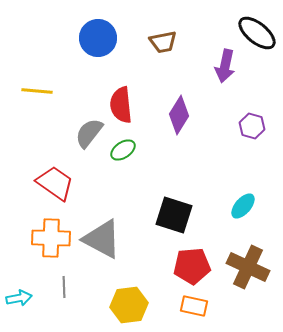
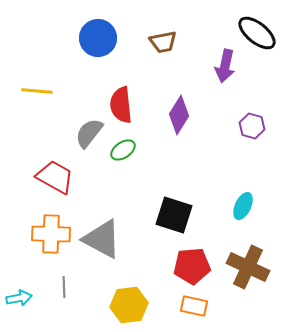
red trapezoid: moved 6 px up; rotated 6 degrees counterclockwise
cyan ellipse: rotated 16 degrees counterclockwise
orange cross: moved 4 px up
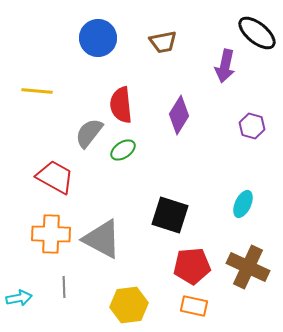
cyan ellipse: moved 2 px up
black square: moved 4 px left
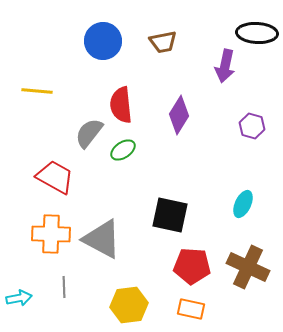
black ellipse: rotated 36 degrees counterclockwise
blue circle: moved 5 px right, 3 px down
black square: rotated 6 degrees counterclockwise
red pentagon: rotated 9 degrees clockwise
orange rectangle: moved 3 px left, 3 px down
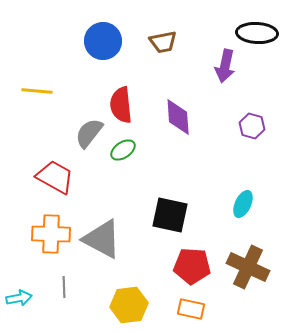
purple diamond: moved 1 px left, 2 px down; rotated 36 degrees counterclockwise
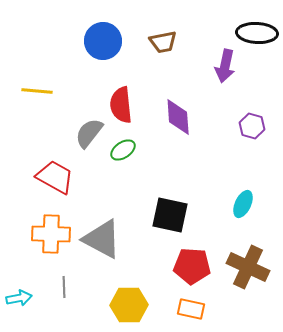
yellow hexagon: rotated 6 degrees clockwise
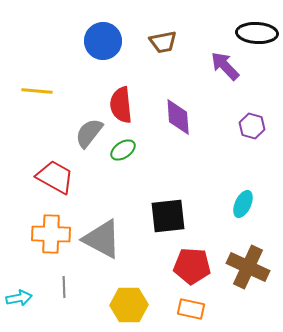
purple arrow: rotated 124 degrees clockwise
black square: moved 2 px left, 1 px down; rotated 18 degrees counterclockwise
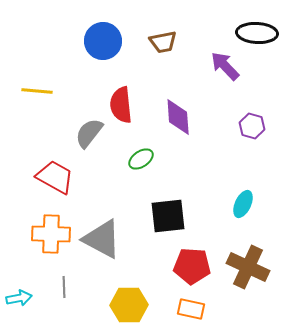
green ellipse: moved 18 px right, 9 px down
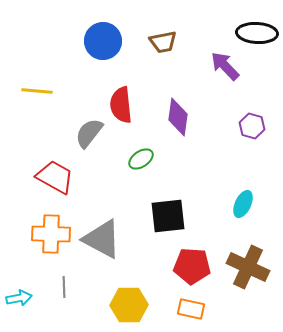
purple diamond: rotated 12 degrees clockwise
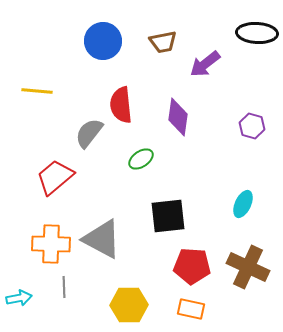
purple arrow: moved 20 px left, 2 px up; rotated 84 degrees counterclockwise
red trapezoid: rotated 69 degrees counterclockwise
orange cross: moved 10 px down
